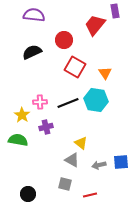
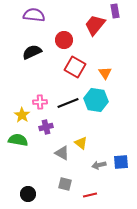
gray triangle: moved 10 px left, 7 px up
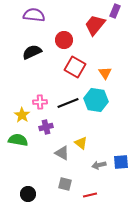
purple rectangle: rotated 32 degrees clockwise
